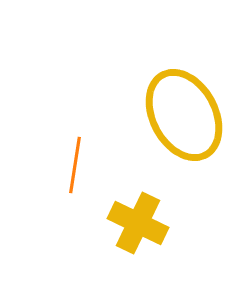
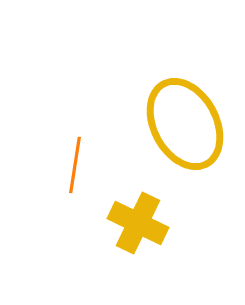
yellow ellipse: moved 1 px right, 9 px down
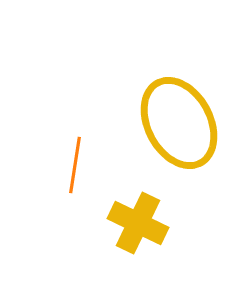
yellow ellipse: moved 6 px left, 1 px up
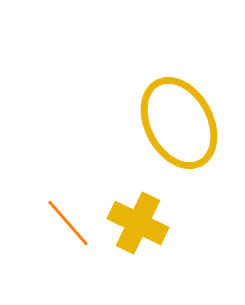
orange line: moved 7 px left, 58 px down; rotated 50 degrees counterclockwise
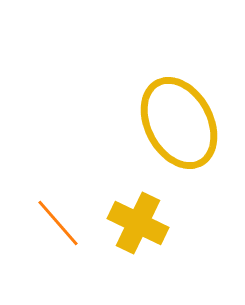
orange line: moved 10 px left
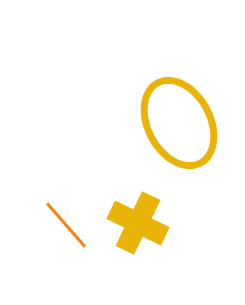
orange line: moved 8 px right, 2 px down
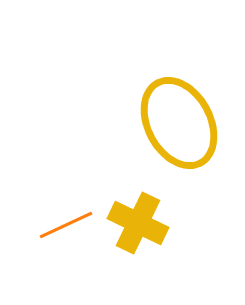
orange line: rotated 74 degrees counterclockwise
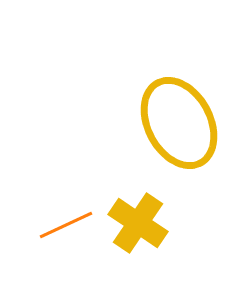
yellow cross: rotated 8 degrees clockwise
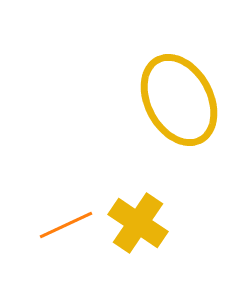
yellow ellipse: moved 23 px up
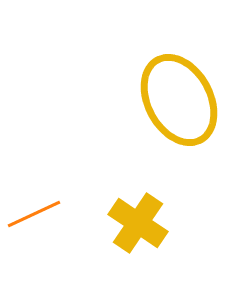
orange line: moved 32 px left, 11 px up
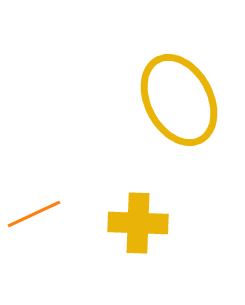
yellow cross: rotated 32 degrees counterclockwise
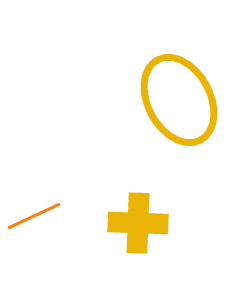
orange line: moved 2 px down
